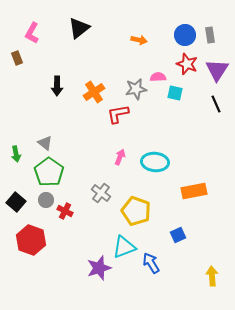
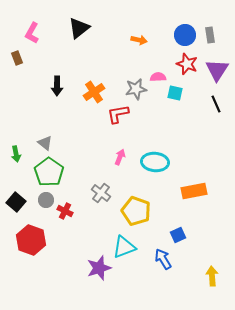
blue arrow: moved 12 px right, 4 px up
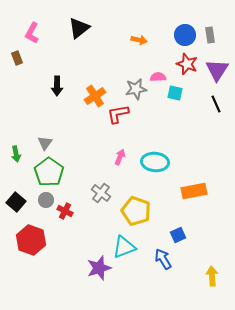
orange cross: moved 1 px right, 4 px down
gray triangle: rotated 28 degrees clockwise
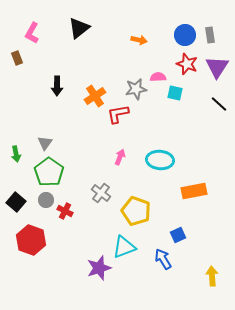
purple triangle: moved 3 px up
black line: moved 3 px right; rotated 24 degrees counterclockwise
cyan ellipse: moved 5 px right, 2 px up
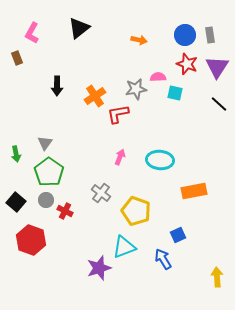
yellow arrow: moved 5 px right, 1 px down
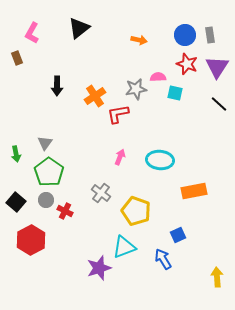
red hexagon: rotated 12 degrees clockwise
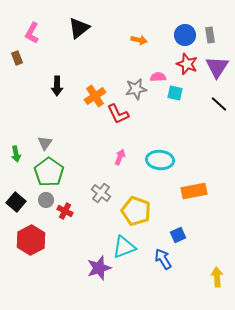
red L-shape: rotated 105 degrees counterclockwise
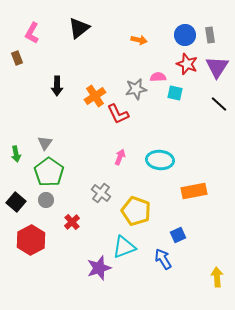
red cross: moved 7 px right, 11 px down; rotated 21 degrees clockwise
